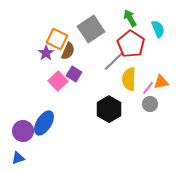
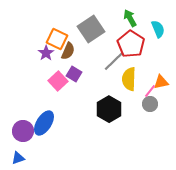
pink line: moved 2 px right, 3 px down
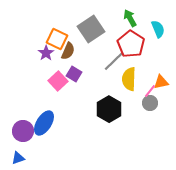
gray circle: moved 1 px up
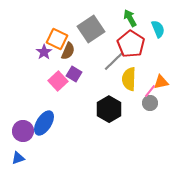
purple star: moved 2 px left, 1 px up
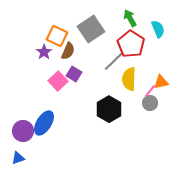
orange square: moved 3 px up
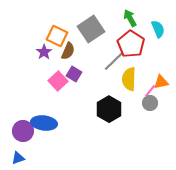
blue ellipse: rotated 65 degrees clockwise
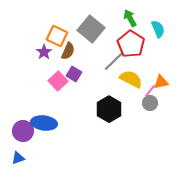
gray square: rotated 16 degrees counterclockwise
yellow semicircle: moved 2 px right; rotated 115 degrees clockwise
